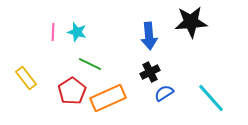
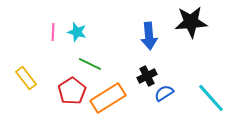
black cross: moved 3 px left, 4 px down
orange rectangle: rotated 8 degrees counterclockwise
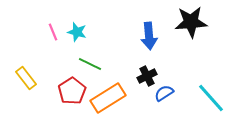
pink line: rotated 24 degrees counterclockwise
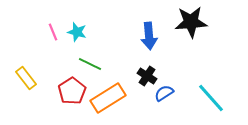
black cross: rotated 30 degrees counterclockwise
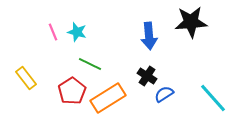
blue semicircle: moved 1 px down
cyan line: moved 2 px right
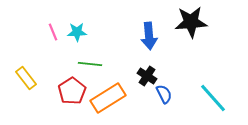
cyan star: rotated 18 degrees counterclockwise
green line: rotated 20 degrees counterclockwise
blue semicircle: rotated 96 degrees clockwise
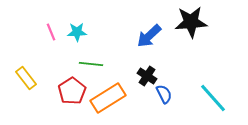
pink line: moved 2 px left
blue arrow: rotated 52 degrees clockwise
green line: moved 1 px right
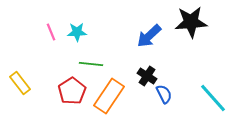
yellow rectangle: moved 6 px left, 5 px down
orange rectangle: moved 1 px right, 2 px up; rotated 24 degrees counterclockwise
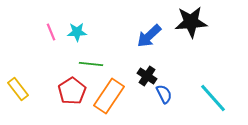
yellow rectangle: moved 2 px left, 6 px down
